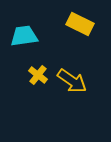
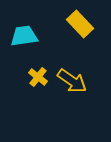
yellow rectangle: rotated 20 degrees clockwise
yellow cross: moved 2 px down
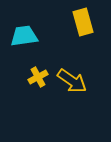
yellow rectangle: moved 3 px right, 2 px up; rotated 28 degrees clockwise
yellow cross: rotated 24 degrees clockwise
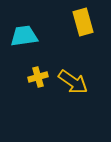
yellow cross: rotated 12 degrees clockwise
yellow arrow: moved 1 px right, 1 px down
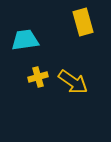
cyan trapezoid: moved 1 px right, 4 px down
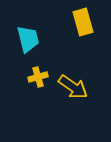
cyan trapezoid: moved 3 px right, 1 px up; rotated 84 degrees clockwise
yellow arrow: moved 5 px down
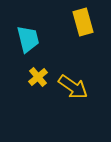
yellow cross: rotated 24 degrees counterclockwise
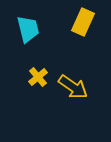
yellow rectangle: rotated 40 degrees clockwise
cyan trapezoid: moved 10 px up
